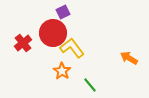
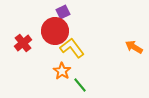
red circle: moved 2 px right, 2 px up
orange arrow: moved 5 px right, 11 px up
green line: moved 10 px left
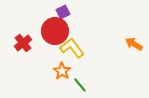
orange arrow: moved 3 px up
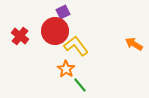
red cross: moved 3 px left, 7 px up; rotated 12 degrees counterclockwise
yellow L-shape: moved 4 px right, 2 px up
orange star: moved 4 px right, 2 px up
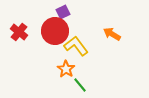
red cross: moved 1 px left, 4 px up
orange arrow: moved 22 px left, 10 px up
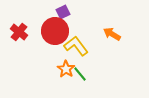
green line: moved 11 px up
